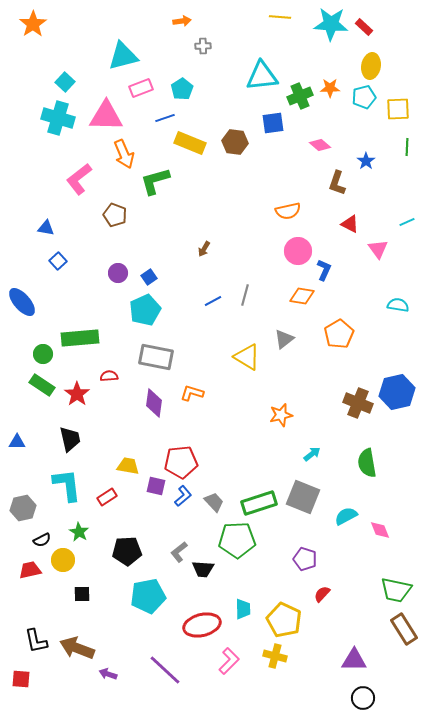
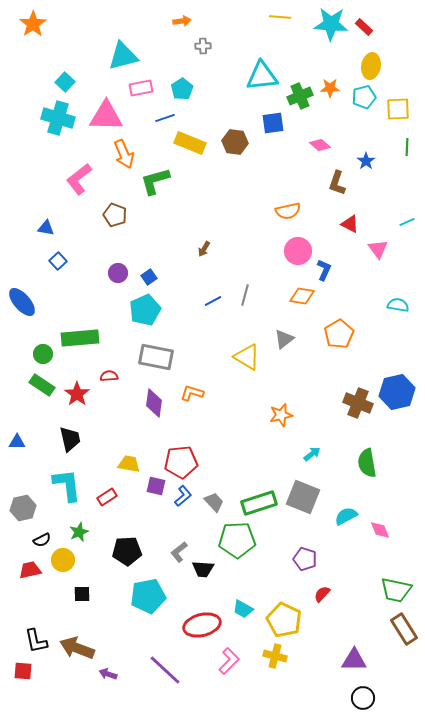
pink rectangle at (141, 88): rotated 10 degrees clockwise
yellow trapezoid at (128, 466): moved 1 px right, 2 px up
green star at (79, 532): rotated 18 degrees clockwise
cyan trapezoid at (243, 609): rotated 120 degrees clockwise
red square at (21, 679): moved 2 px right, 8 px up
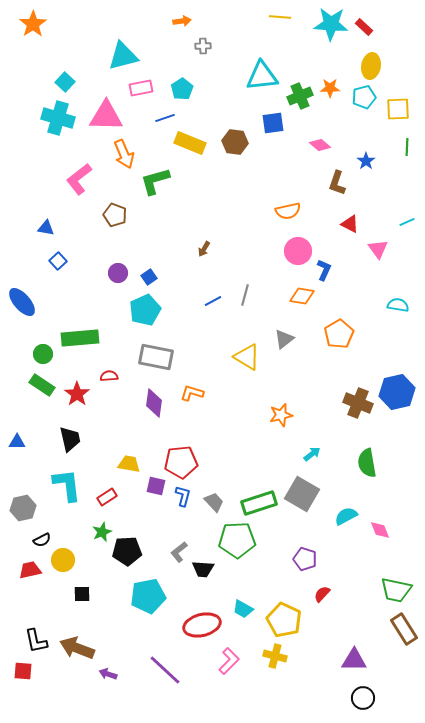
blue L-shape at (183, 496): rotated 35 degrees counterclockwise
gray square at (303, 497): moved 1 px left, 3 px up; rotated 8 degrees clockwise
green star at (79, 532): moved 23 px right
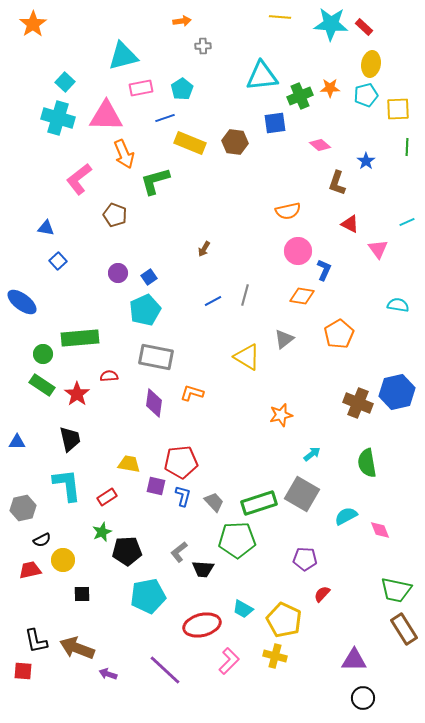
yellow ellipse at (371, 66): moved 2 px up
cyan pentagon at (364, 97): moved 2 px right, 2 px up
blue square at (273, 123): moved 2 px right
blue ellipse at (22, 302): rotated 12 degrees counterclockwise
purple pentagon at (305, 559): rotated 15 degrees counterclockwise
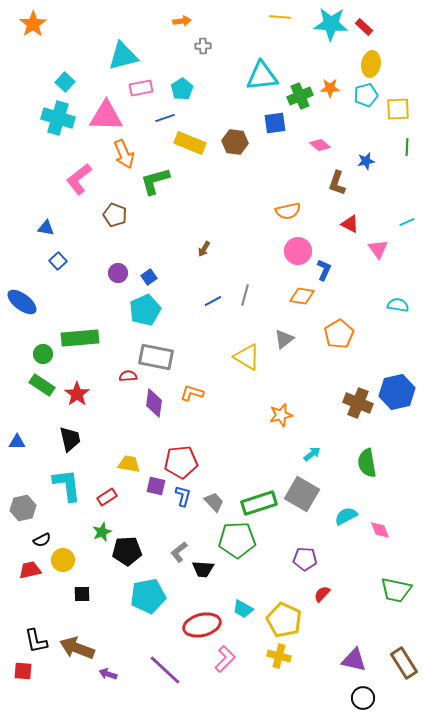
blue star at (366, 161): rotated 24 degrees clockwise
red semicircle at (109, 376): moved 19 px right
brown rectangle at (404, 629): moved 34 px down
yellow cross at (275, 656): moved 4 px right
purple triangle at (354, 660): rotated 12 degrees clockwise
pink L-shape at (229, 661): moved 4 px left, 2 px up
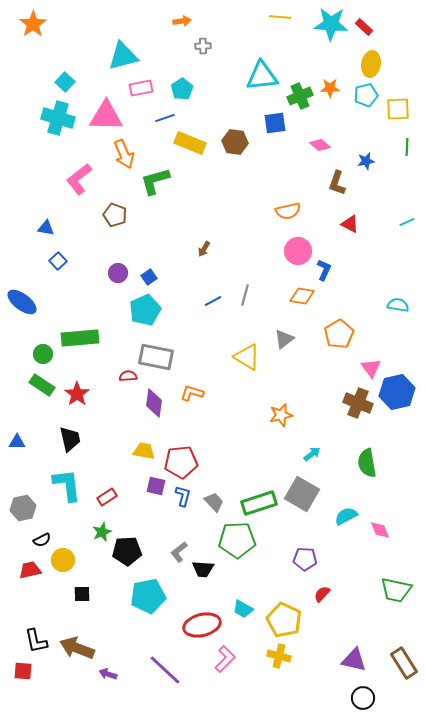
pink triangle at (378, 249): moved 7 px left, 119 px down
yellow trapezoid at (129, 464): moved 15 px right, 13 px up
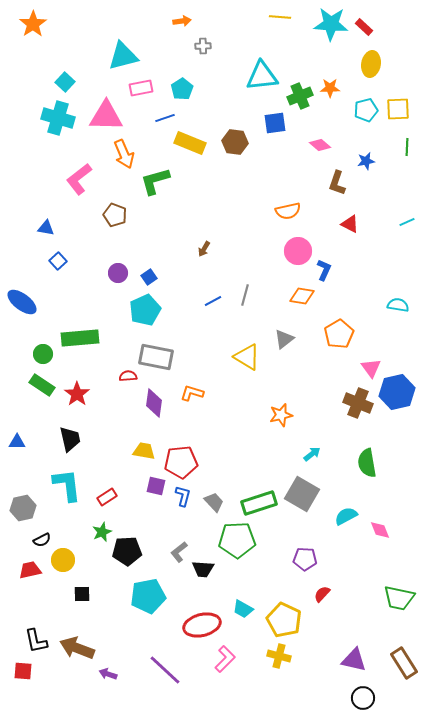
cyan pentagon at (366, 95): moved 15 px down
green trapezoid at (396, 590): moved 3 px right, 8 px down
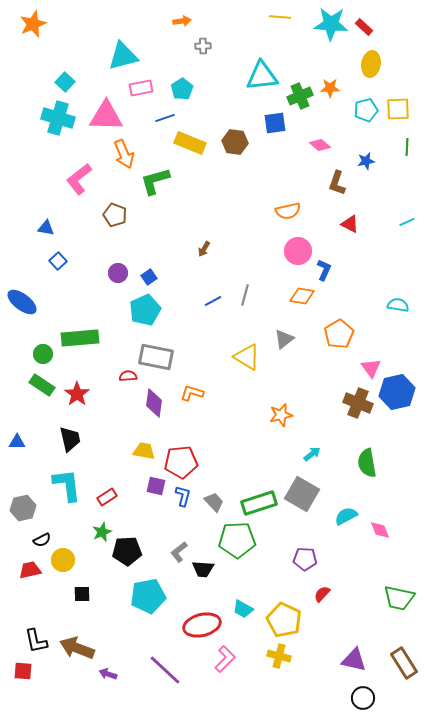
orange star at (33, 24): rotated 12 degrees clockwise
